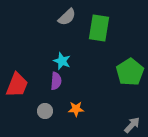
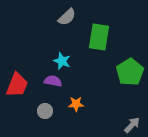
green rectangle: moved 9 px down
purple semicircle: moved 3 px left; rotated 84 degrees counterclockwise
orange star: moved 5 px up
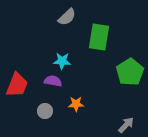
cyan star: rotated 18 degrees counterclockwise
gray arrow: moved 6 px left
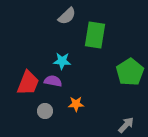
gray semicircle: moved 1 px up
green rectangle: moved 4 px left, 2 px up
red trapezoid: moved 11 px right, 2 px up
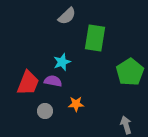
green rectangle: moved 3 px down
cyan star: moved 1 px down; rotated 24 degrees counterclockwise
gray arrow: rotated 60 degrees counterclockwise
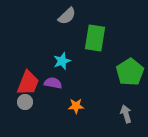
cyan star: moved 1 px up
purple semicircle: moved 2 px down
orange star: moved 2 px down
gray circle: moved 20 px left, 9 px up
gray arrow: moved 11 px up
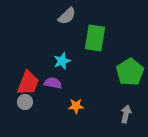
gray arrow: rotated 30 degrees clockwise
